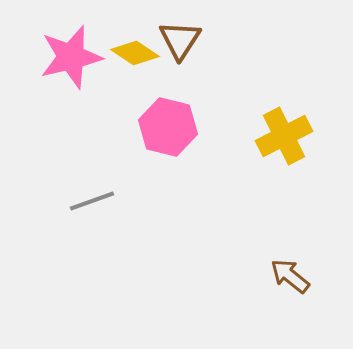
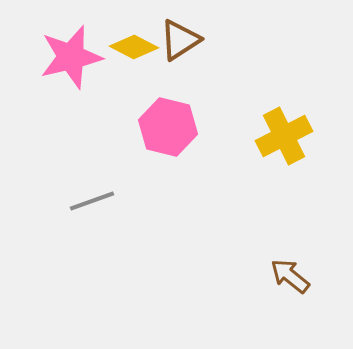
brown triangle: rotated 24 degrees clockwise
yellow diamond: moved 1 px left, 6 px up; rotated 6 degrees counterclockwise
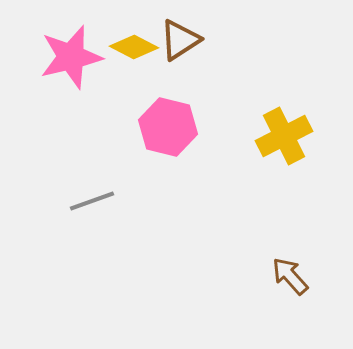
brown arrow: rotated 9 degrees clockwise
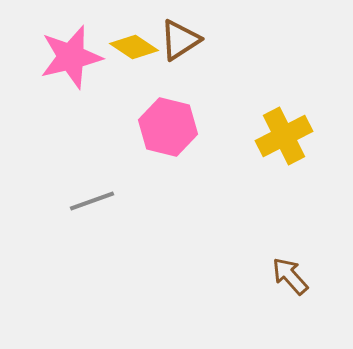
yellow diamond: rotated 6 degrees clockwise
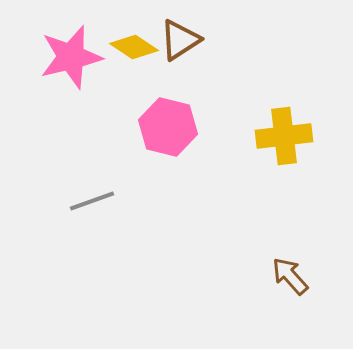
yellow cross: rotated 20 degrees clockwise
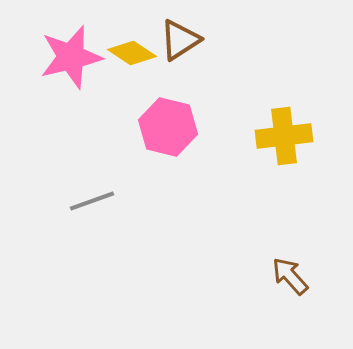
yellow diamond: moved 2 px left, 6 px down
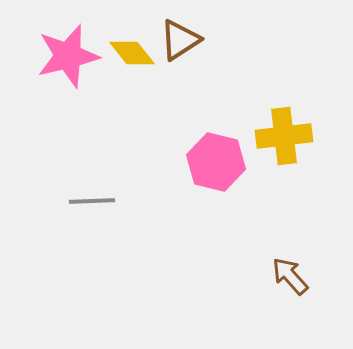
yellow diamond: rotated 18 degrees clockwise
pink star: moved 3 px left, 1 px up
pink hexagon: moved 48 px right, 35 px down
gray line: rotated 18 degrees clockwise
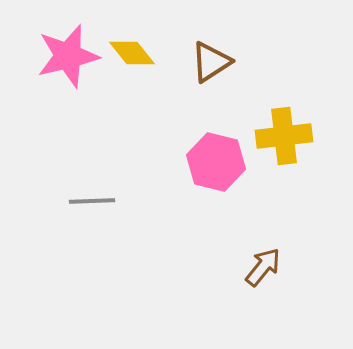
brown triangle: moved 31 px right, 22 px down
brown arrow: moved 27 px left, 9 px up; rotated 81 degrees clockwise
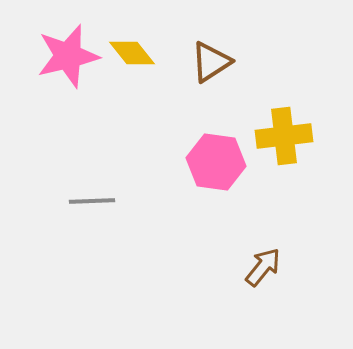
pink hexagon: rotated 6 degrees counterclockwise
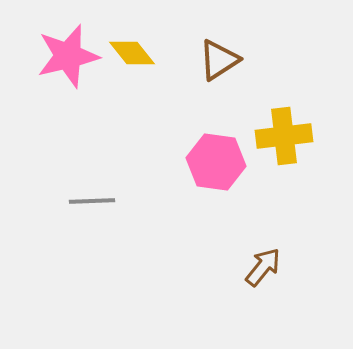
brown triangle: moved 8 px right, 2 px up
